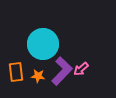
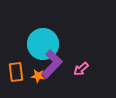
purple L-shape: moved 10 px left, 7 px up
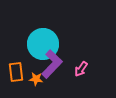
pink arrow: rotated 14 degrees counterclockwise
orange star: moved 2 px left, 3 px down
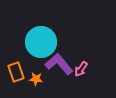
cyan circle: moved 2 px left, 2 px up
purple L-shape: moved 7 px right; rotated 84 degrees counterclockwise
orange rectangle: rotated 12 degrees counterclockwise
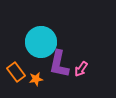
purple L-shape: rotated 128 degrees counterclockwise
orange rectangle: rotated 18 degrees counterclockwise
orange star: rotated 16 degrees counterclockwise
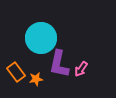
cyan circle: moved 4 px up
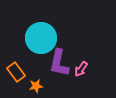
purple L-shape: moved 1 px up
orange star: moved 7 px down
